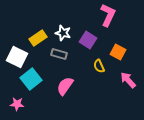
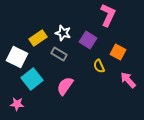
gray rectangle: rotated 14 degrees clockwise
cyan square: moved 1 px right
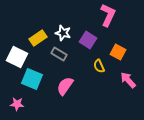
cyan square: rotated 30 degrees counterclockwise
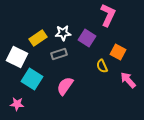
white star: rotated 21 degrees counterclockwise
purple square: moved 1 px left, 2 px up
gray rectangle: rotated 49 degrees counterclockwise
yellow semicircle: moved 3 px right
cyan square: rotated 10 degrees clockwise
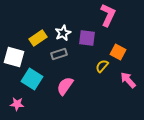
white star: rotated 21 degrees counterclockwise
purple square: rotated 24 degrees counterclockwise
white square: moved 3 px left; rotated 10 degrees counterclockwise
yellow semicircle: rotated 64 degrees clockwise
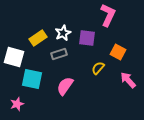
yellow semicircle: moved 4 px left, 2 px down
cyan square: rotated 20 degrees counterclockwise
pink star: rotated 24 degrees counterclockwise
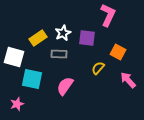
gray rectangle: rotated 21 degrees clockwise
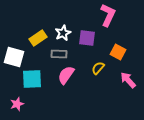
cyan square: rotated 15 degrees counterclockwise
pink semicircle: moved 1 px right, 11 px up
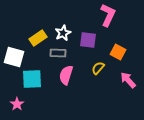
purple square: moved 1 px right, 2 px down
gray rectangle: moved 1 px left, 1 px up
pink semicircle: rotated 18 degrees counterclockwise
pink star: rotated 16 degrees counterclockwise
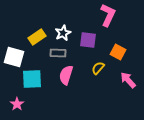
yellow rectangle: moved 1 px left, 1 px up
